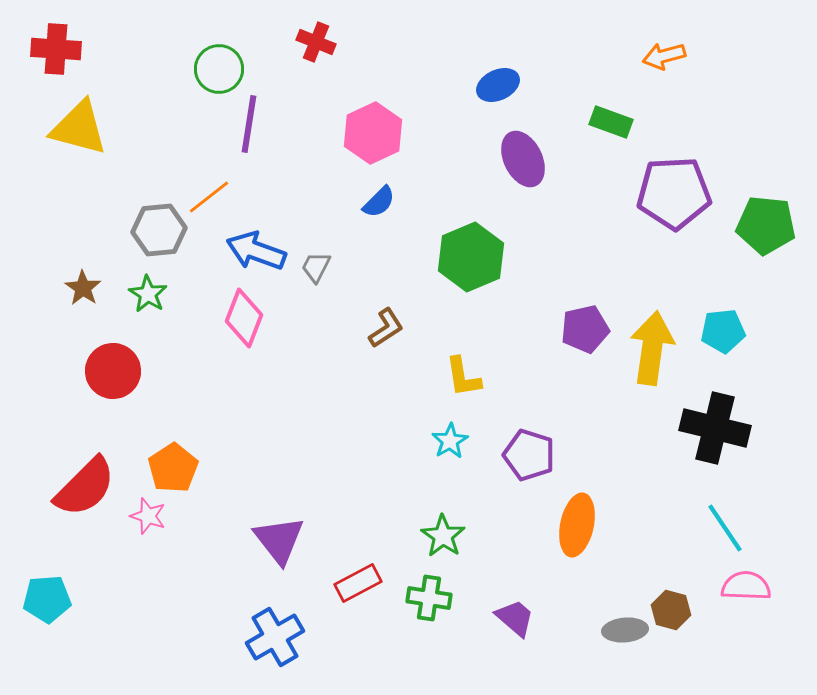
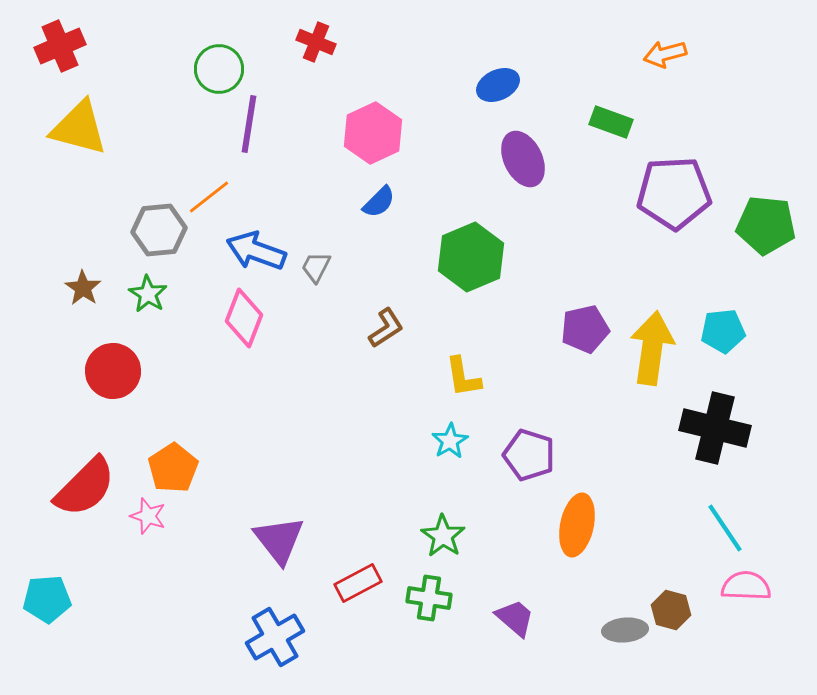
red cross at (56, 49): moved 4 px right, 3 px up; rotated 27 degrees counterclockwise
orange arrow at (664, 56): moved 1 px right, 2 px up
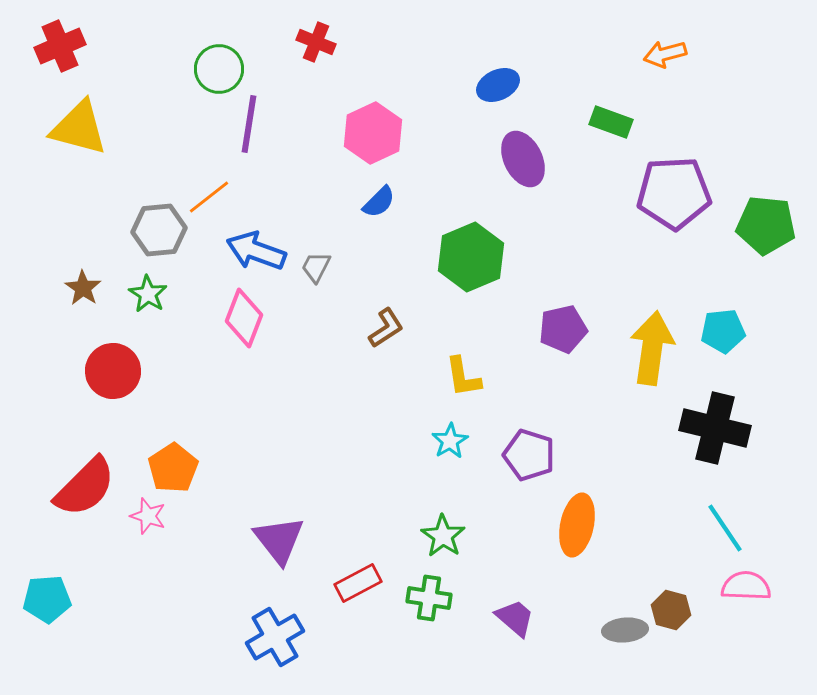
purple pentagon at (585, 329): moved 22 px left
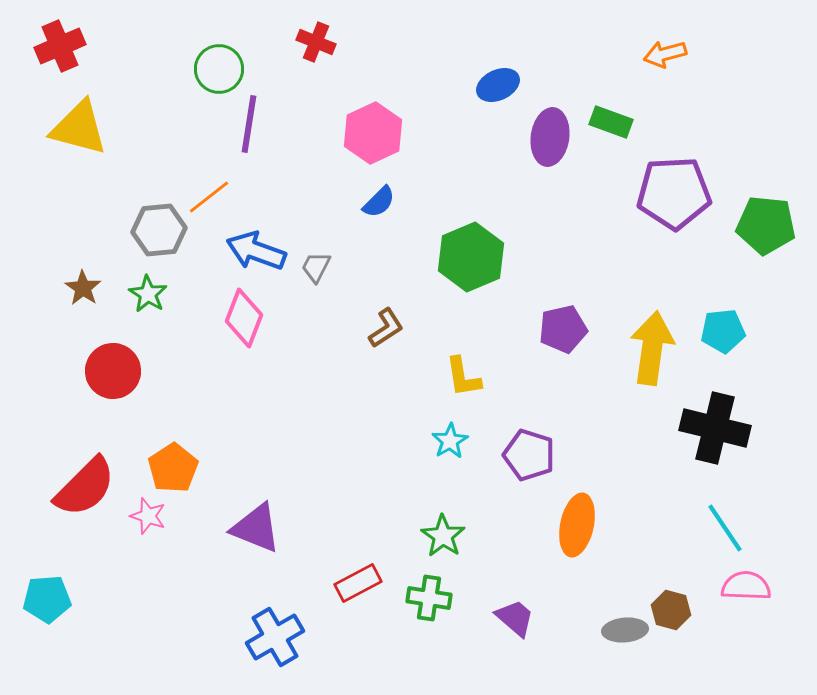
purple ellipse at (523, 159): moved 27 px right, 22 px up; rotated 34 degrees clockwise
purple triangle at (279, 540): moved 23 px left, 12 px up; rotated 30 degrees counterclockwise
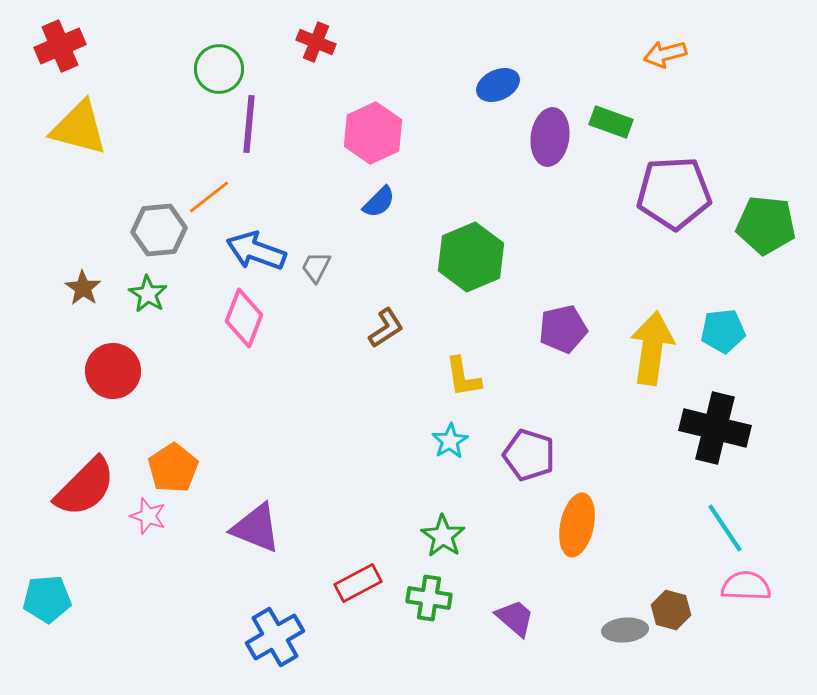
purple line at (249, 124): rotated 4 degrees counterclockwise
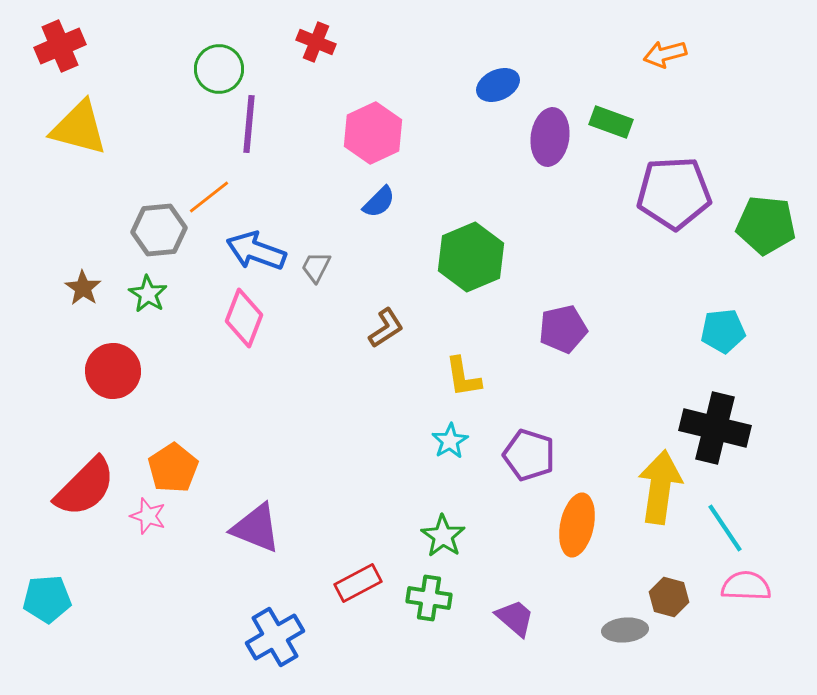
yellow arrow at (652, 348): moved 8 px right, 139 px down
brown hexagon at (671, 610): moved 2 px left, 13 px up
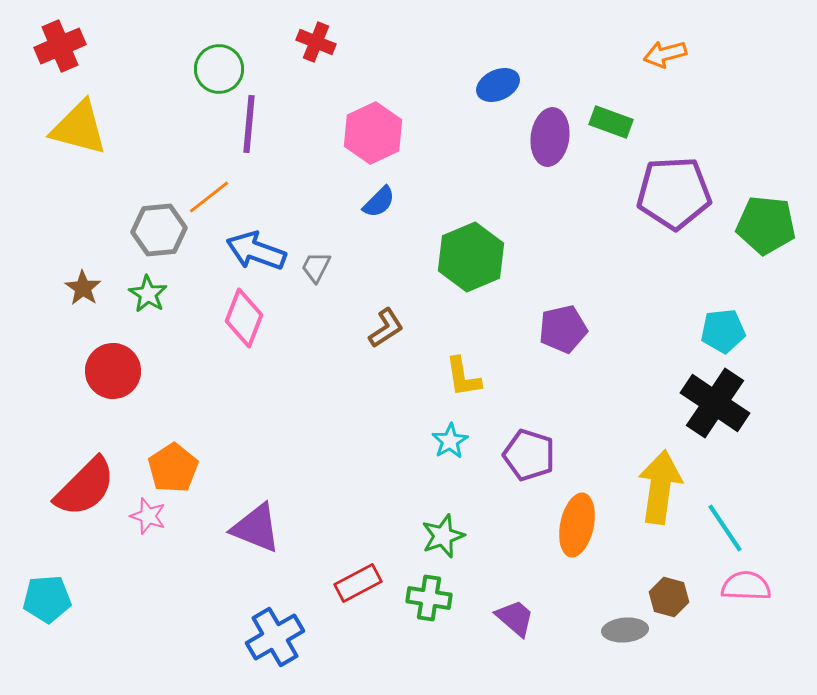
black cross at (715, 428): moved 25 px up; rotated 20 degrees clockwise
green star at (443, 536): rotated 18 degrees clockwise
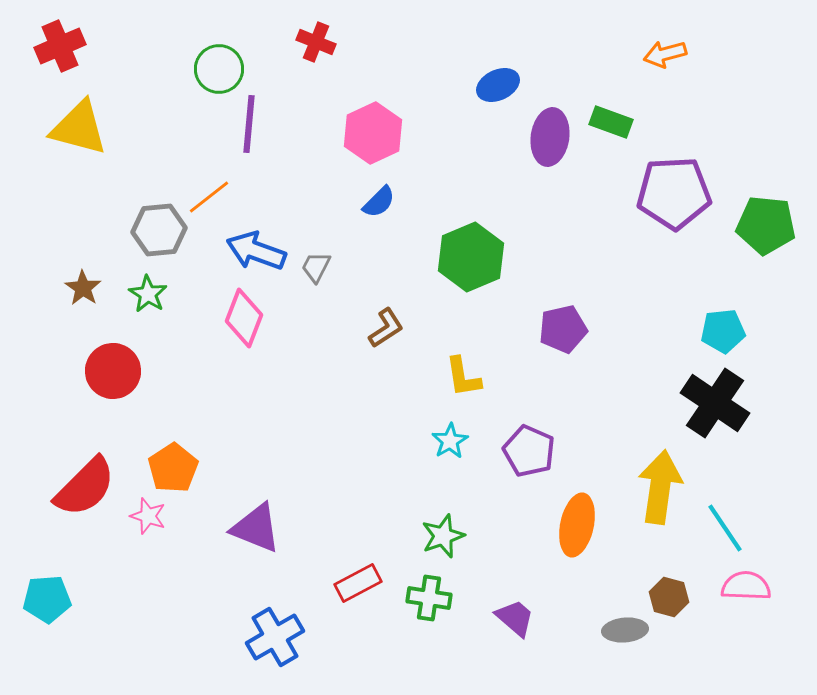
purple pentagon at (529, 455): moved 4 px up; rotated 6 degrees clockwise
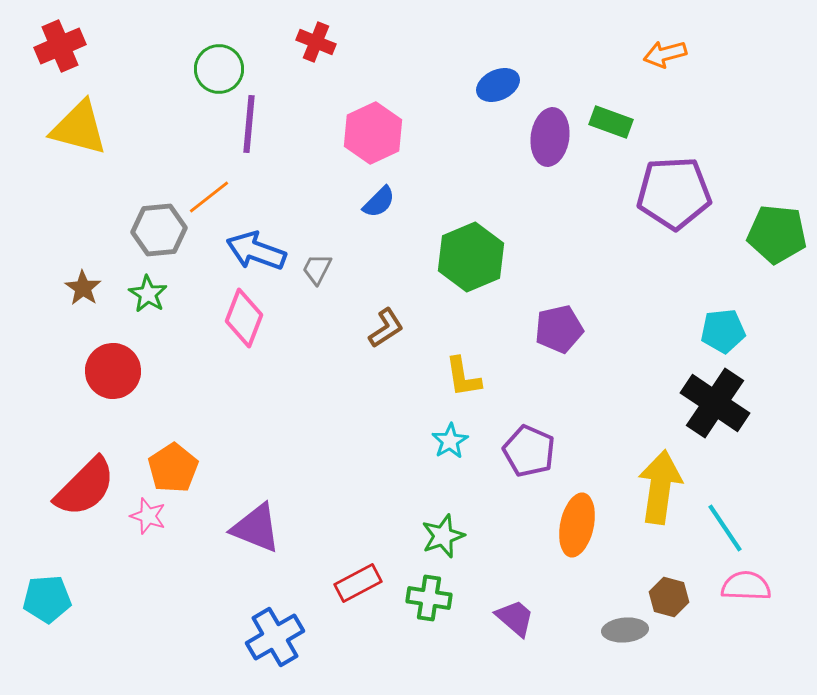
green pentagon at (766, 225): moved 11 px right, 9 px down
gray trapezoid at (316, 267): moved 1 px right, 2 px down
purple pentagon at (563, 329): moved 4 px left
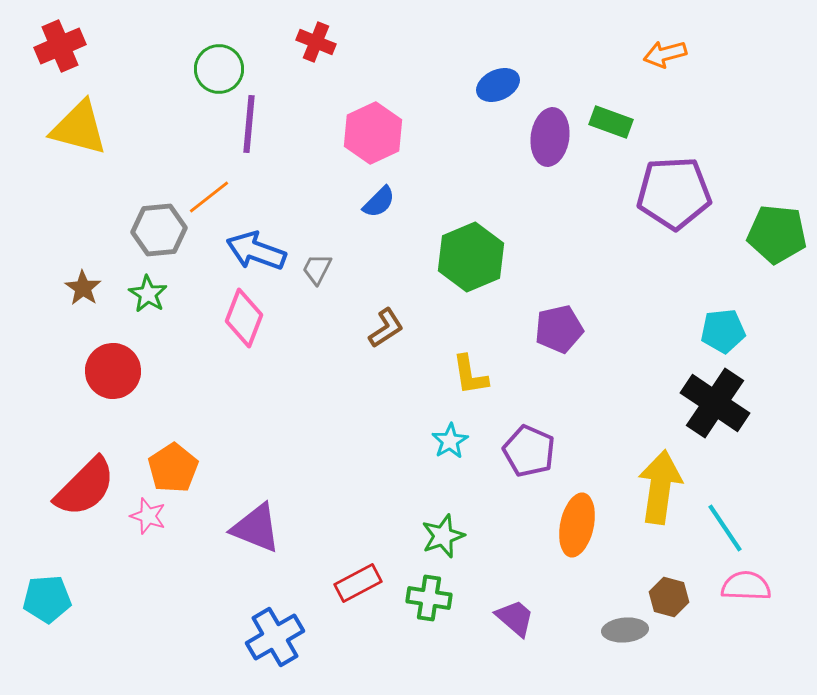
yellow L-shape at (463, 377): moved 7 px right, 2 px up
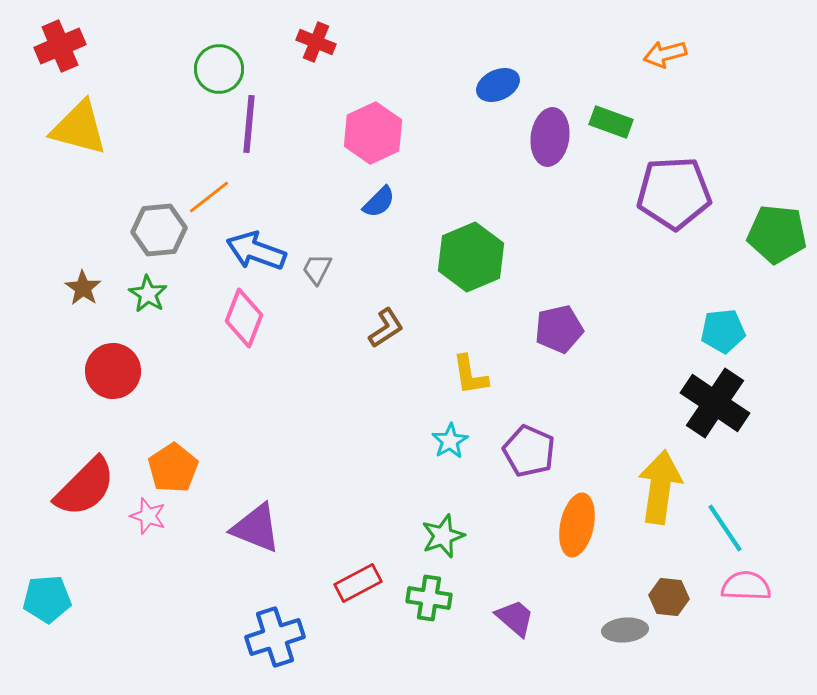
brown hexagon at (669, 597): rotated 9 degrees counterclockwise
blue cross at (275, 637): rotated 12 degrees clockwise
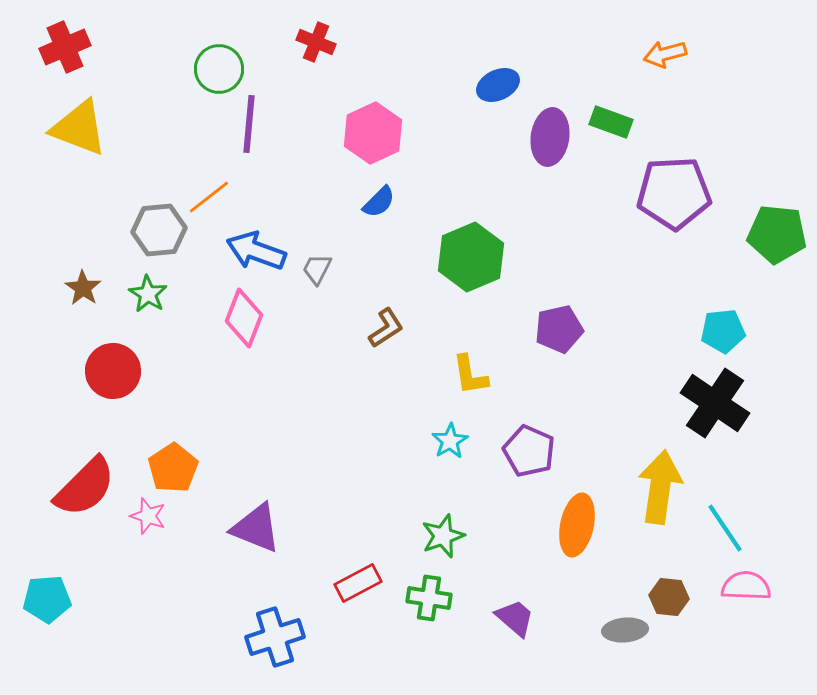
red cross at (60, 46): moved 5 px right, 1 px down
yellow triangle at (79, 128): rotated 6 degrees clockwise
